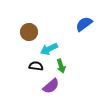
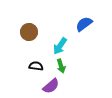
cyan arrow: moved 11 px right, 3 px up; rotated 30 degrees counterclockwise
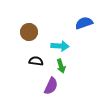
blue semicircle: moved 1 px up; rotated 18 degrees clockwise
cyan arrow: rotated 120 degrees counterclockwise
black semicircle: moved 5 px up
purple semicircle: rotated 24 degrees counterclockwise
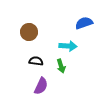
cyan arrow: moved 8 px right
purple semicircle: moved 10 px left
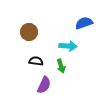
purple semicircle: moved 3 px right, 1 px up
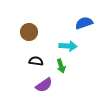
purple semicircle: rotated 30 degrees clockwise
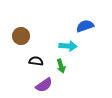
blue semicircle: moved 1 px right, 3 px down
brown circle: moved 8 px left, 4 px down
